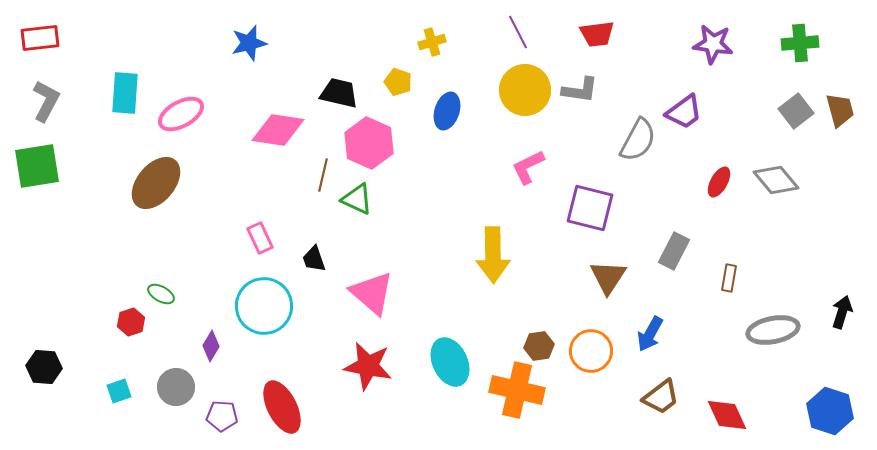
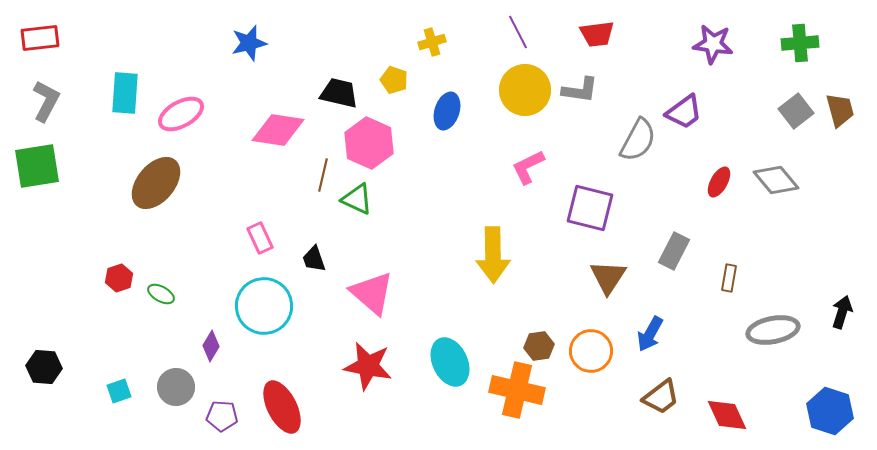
yellow pentagon at (398, 82): moved 4 px left, 2 px up
red hexagon at (131, 322): moved 12 px left, 44 px up
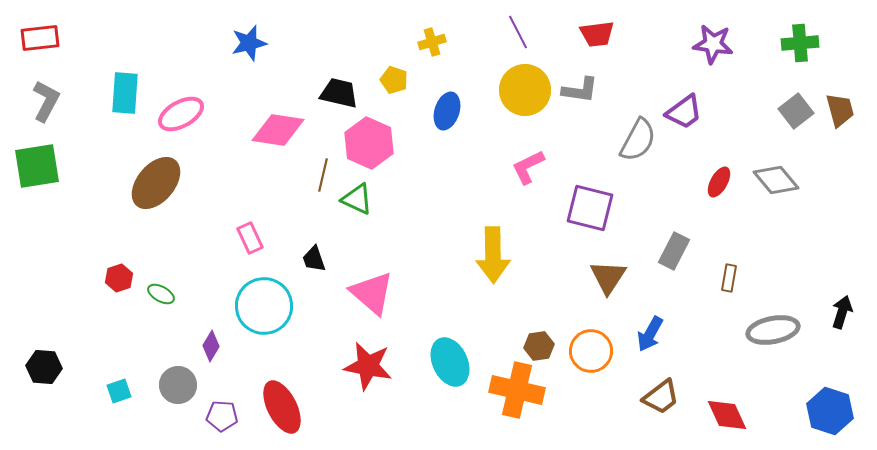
pink rectangle at (260, 238): moved 10 px left
gray circle at (176, 387): moved 2 px right, 2 px up
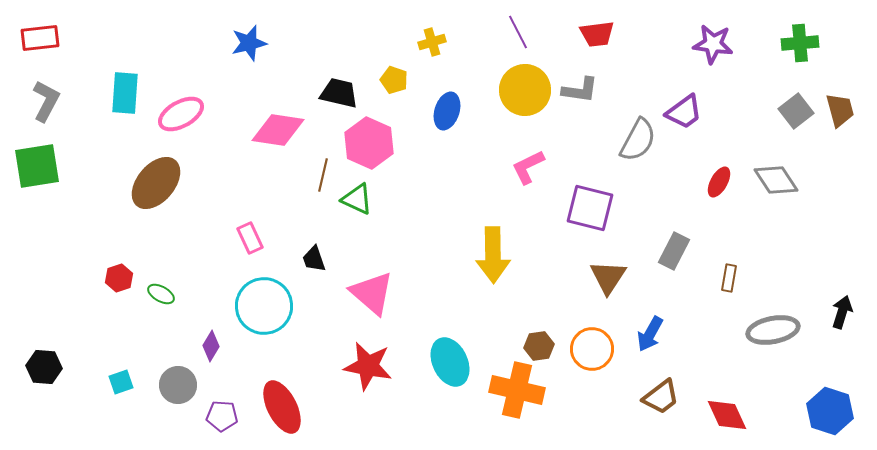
gray diamond at (776, 180): rotated 6 degrees clockwise
orange circle at (591, 351): moved 1 px right, 2 px up
cyan square at (119, 391): moved 2 px right, 9 px up
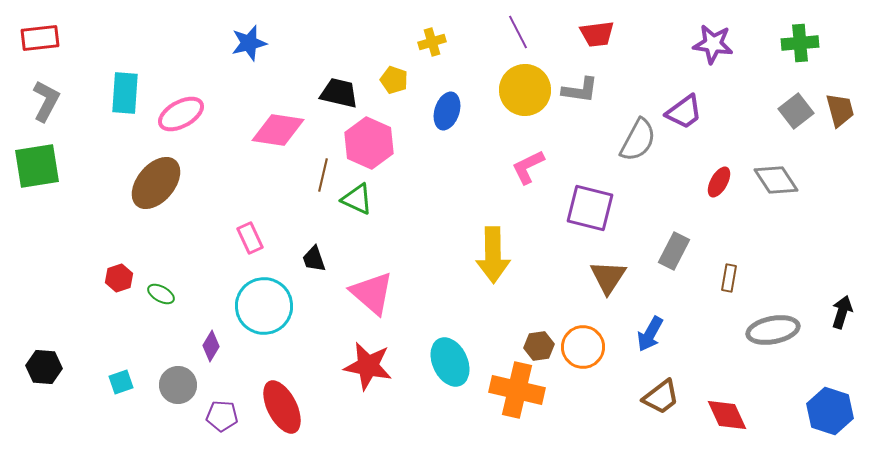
orange circle at (592, 349): moved 9 px left, 2 px up
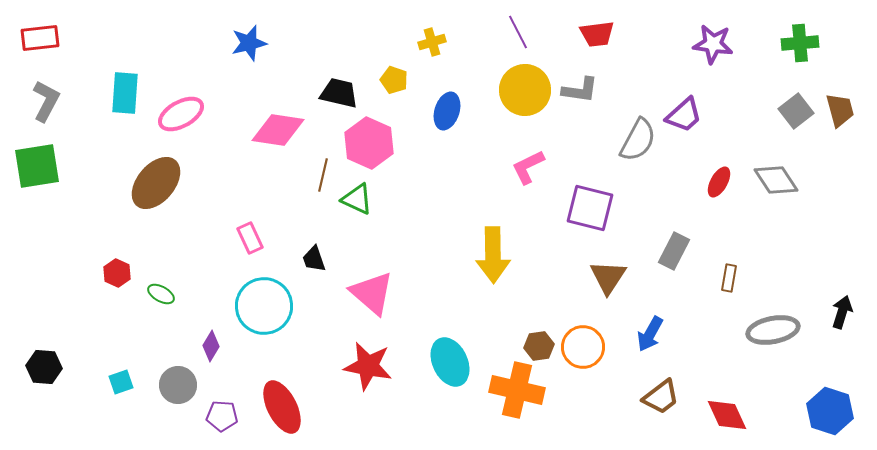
purple trapezoid at (684, 112): moved 3 px down; rotated 6 degrees counterclockwise
red hexagon at (119, 278): moved 2 px left, 5 px up; rotated 16 degrees counterclockwise
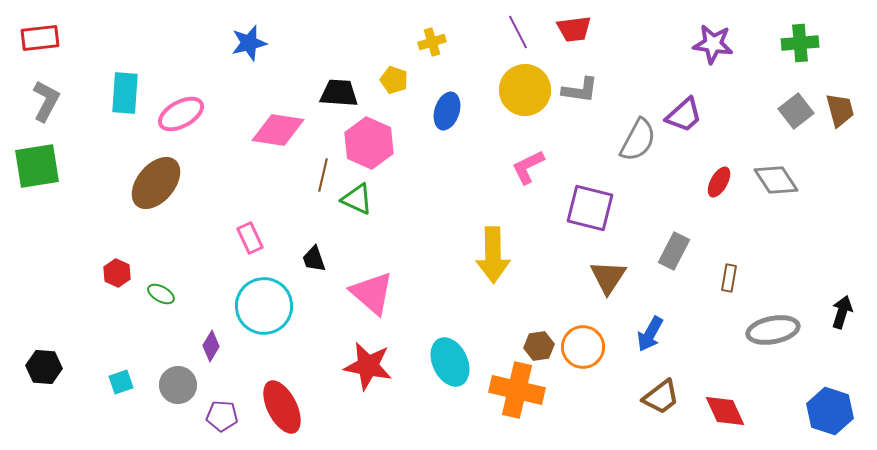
red trapezoid at (597, 34): moved 23 px left, 5 px up
black trapezoid at (339, 93): rotated 9 degrees counterclockwise
red diamond at (727, 415): moved 2 px left, 4 px up
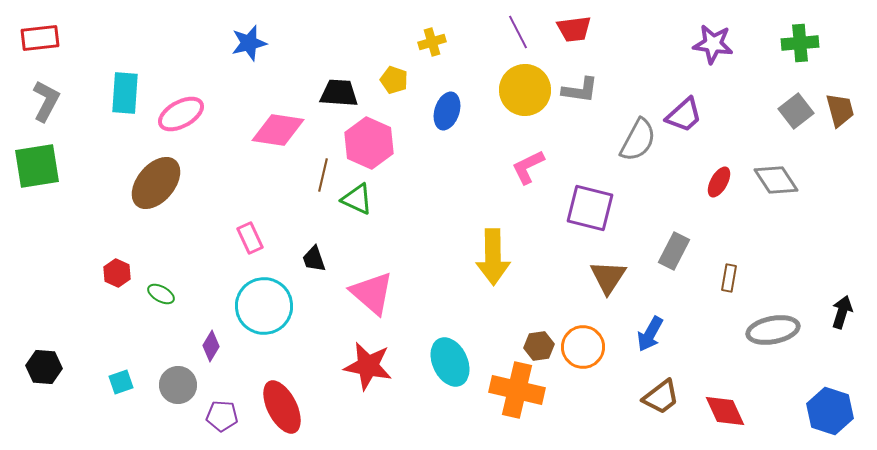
yellow arrow at (493, 255): moved 2 px down
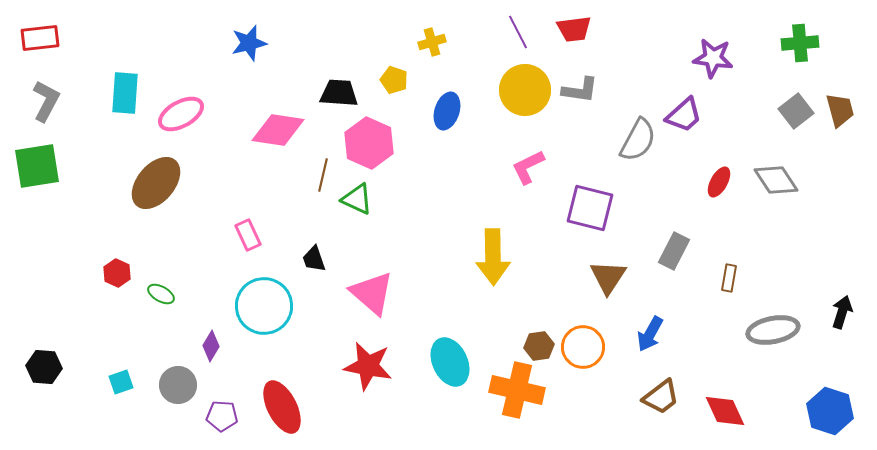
purple star at (713, 44): moved 14 px down
pink rectangle at (250, 238): moved 2 px left, 3 px up
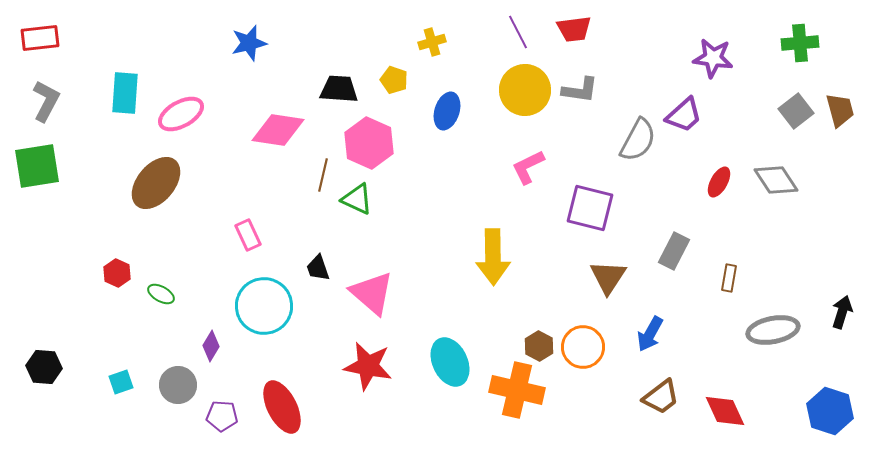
black trapezoid at (339, 93): moved 4 px up
black trapezoid at (314, 259): moved 4 px right, 9 px down
brown hexagon at (539, 346): rotated 24 degrees counterclockwise
